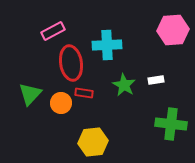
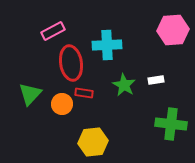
orange circle: moved 1 px right, 1 px down
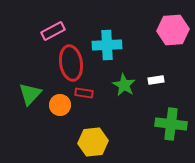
orange circle: moved 2 px left, 1 px down
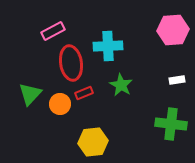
cyan cross: moved 1 px right, 1 px down
white rectangle: moved 21 px right
green star: moved 3 px left
red rectangle: rotated 30 degrees counterclockwise
orange circle: moved 1 px up
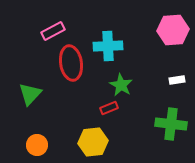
red rectangle: moved 25 px right, 15 px down
orange circle: moved 23 px left, 41 px down
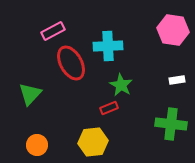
pink hexagon: rotated 12 degrees clockwise
red ellipse: rotated 20 degrees counterclockwise
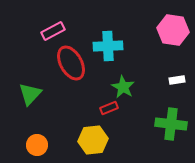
green star: moved 2 px right, 2 px down
yellow hexagon: moved 2 px up
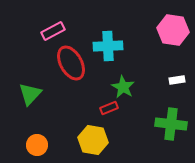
yellow hexagon: rotated 16 degrees clockwise
